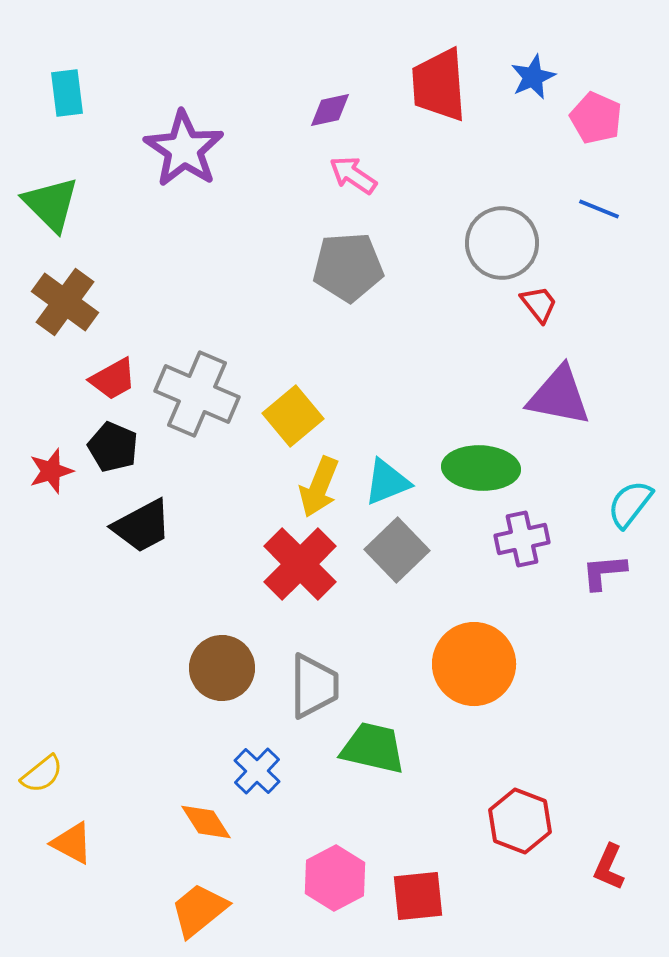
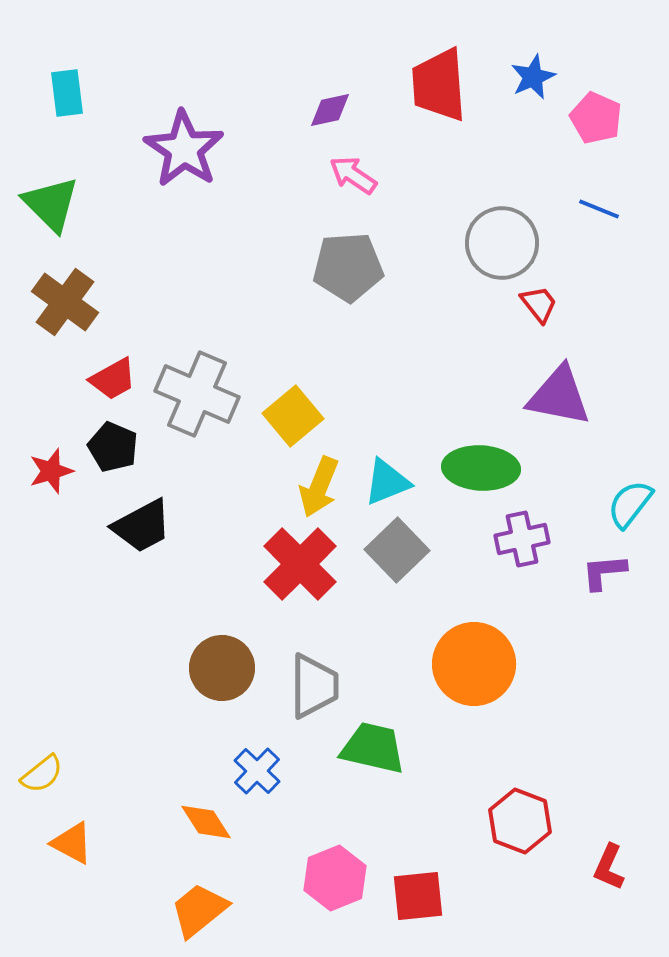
pink hexagon at (335, 878): rotated 6 degrees clockwise
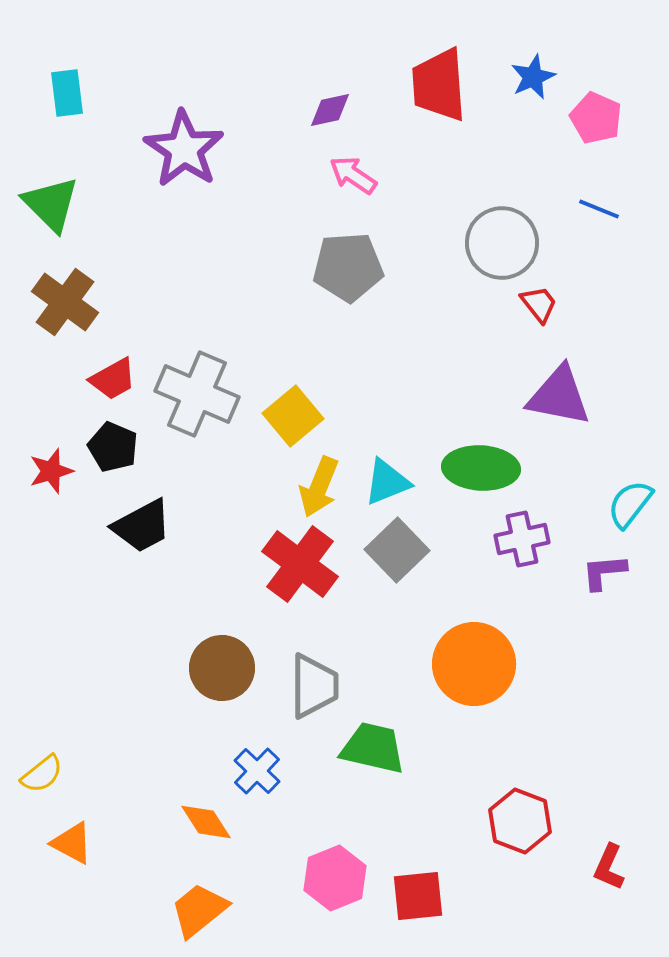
red cross at (300, 564): rotated 8 degrees counterclockwise
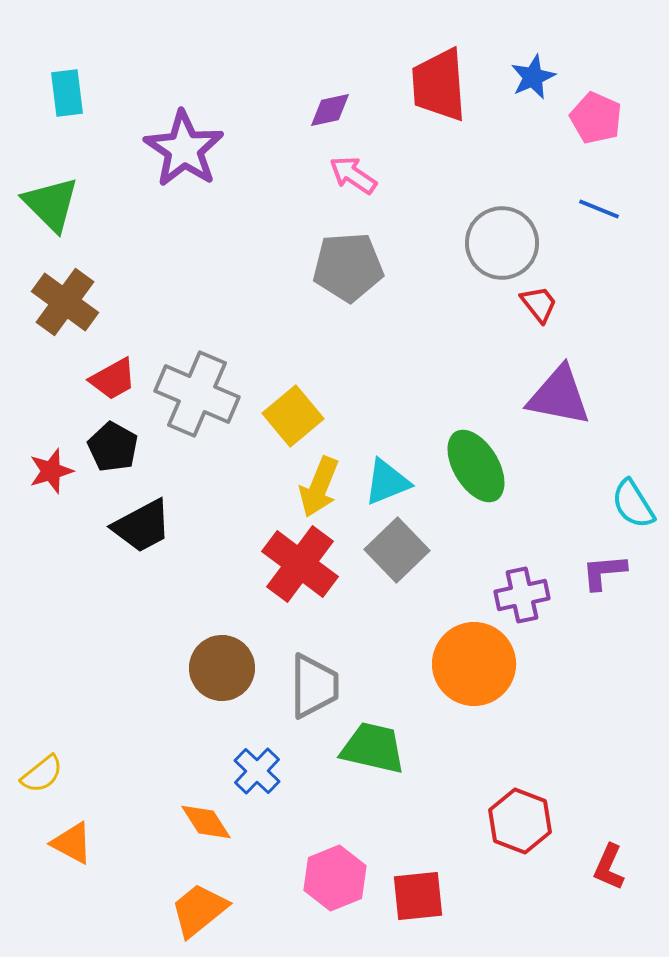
black pentagon at (113, 447): rotated 6 degrees clockwise
green ellipse at (481, 468): moved 5 px left, 2 px up; rotated 56 degrees clockwise
cyan semicircle at (630, 504): moved 3 px right; rotated 70 degrees counterclockwise
purple cross at (522, 539): moved 56 px down
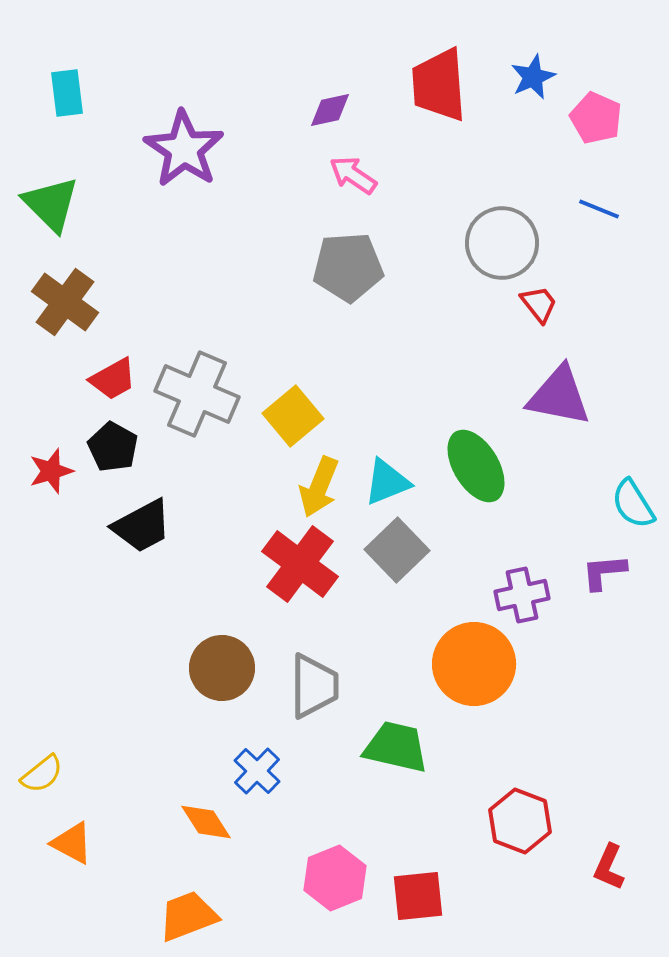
green trapezoid at (373, 748): moved 23 px right, 1 px up
orange trapezoid at (199, 910): moved 11 px left, 6 px down; rotated 18 degrees clockwise
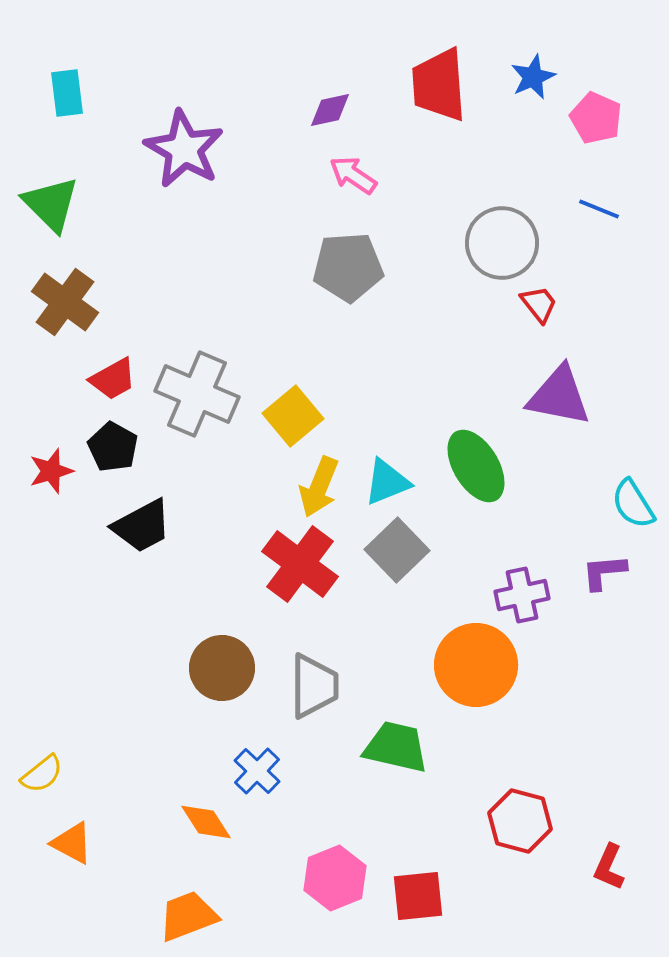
purple star at (184, 149): rotated 4 degrees counterclockwise
orange circle at (474, 664): moved 2 px right, 1 px down
red hexagon at (520, 821): rotated 6 degrees counterclockwise
